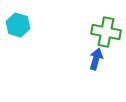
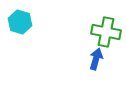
cyan hexagon: moved 2 px right, 3 px up
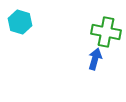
blue arrow: moved 1 px left
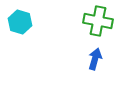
green cross: moved 8 px left, 11 px up
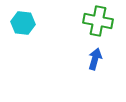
cyan hexagon: moved 3 px right, 1 px down; rotated 10 degrees counterclockwise
